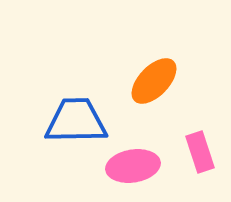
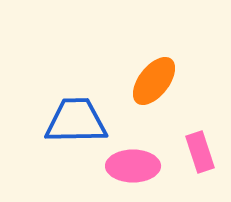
orange ellipse: rotated 6 degrees counterclockwise
pink ellipse: rotated 9 degrees clockwise
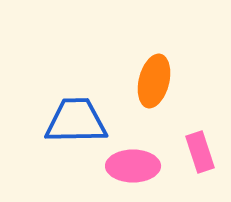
orange ellipse: rotated 24 degrees counterclockwise
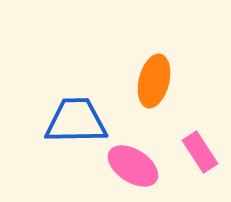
pink rectangle: rotated 15 degrees counterclockwise
pink ellipse: rotated 33 degrees clockwise
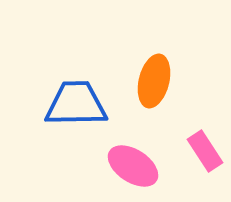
blue trapezoid: moved 17 px up
pink rectangle: moved 5 px right, 1 px up
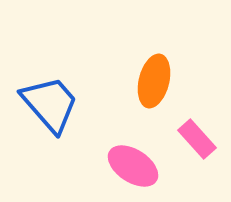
blue trapezoid: moved 26 px left; rotated 50 degrees clockwise
pink rectangle: moved 8 px left, 12 px up; rotated 9 degrees counterclockwise
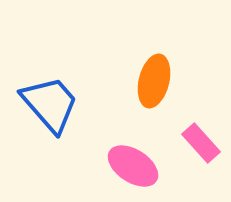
pink rectangle: moved 4 px right, 4 px down
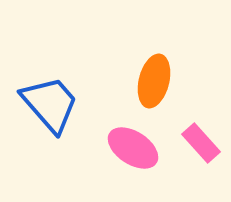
pink ellipse: moved 18 px up
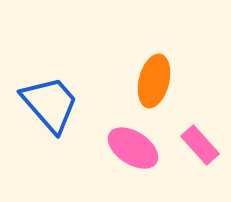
pink rectangle: moved 1 px left, 2 px down
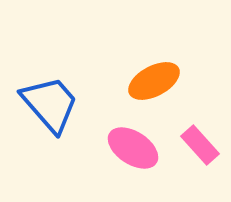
orange ellipse: rotated 48 degrees clockwise
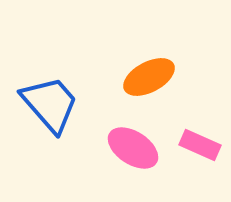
orange ellipse: moved 5 px left, 4 px up
pink rectangle: rotated 24 degrees counterclockwise
